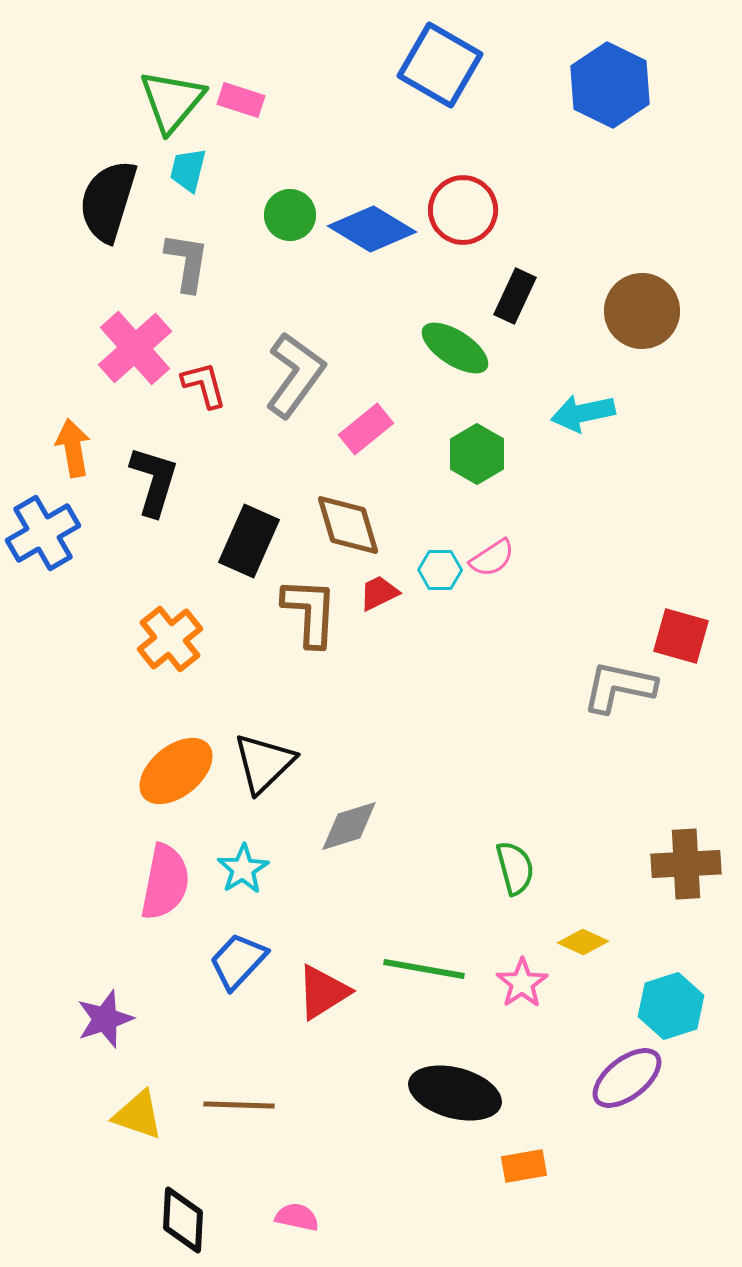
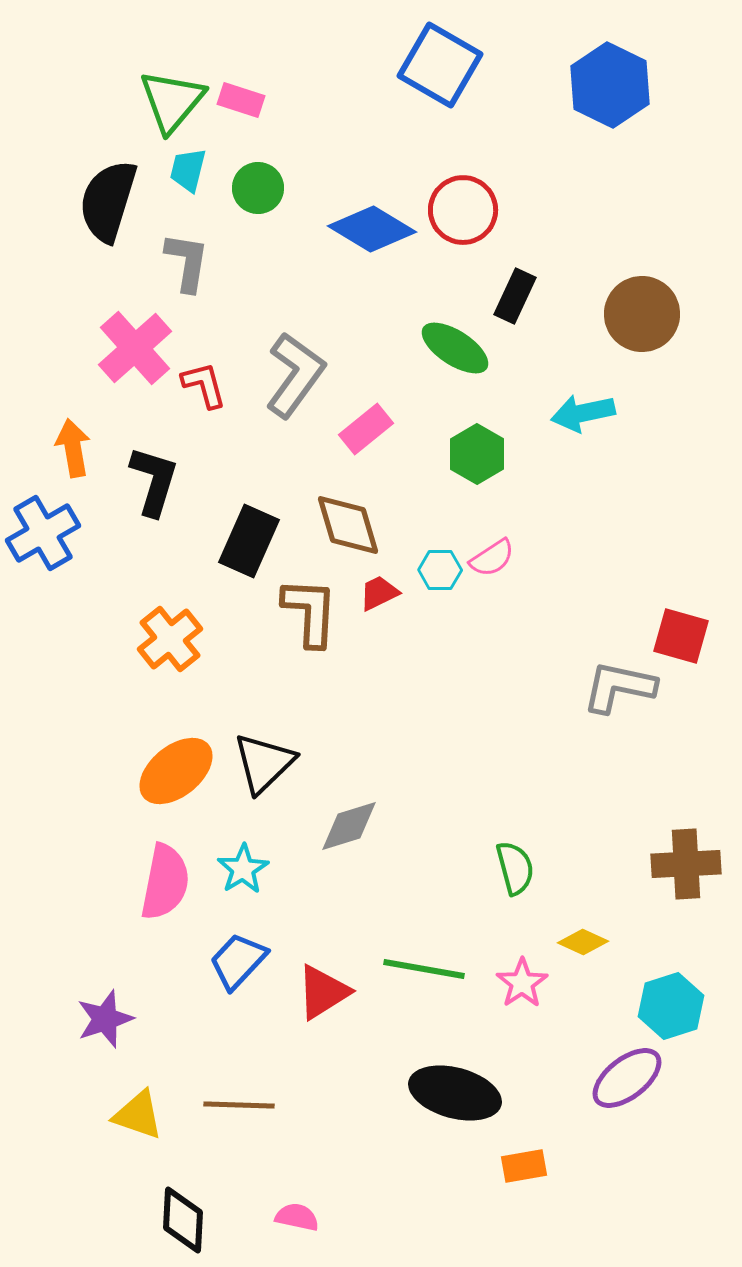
green circle at (290, 215): moved 32 px left, 27 px up
brown circle at (642, 311): moved 3 px down
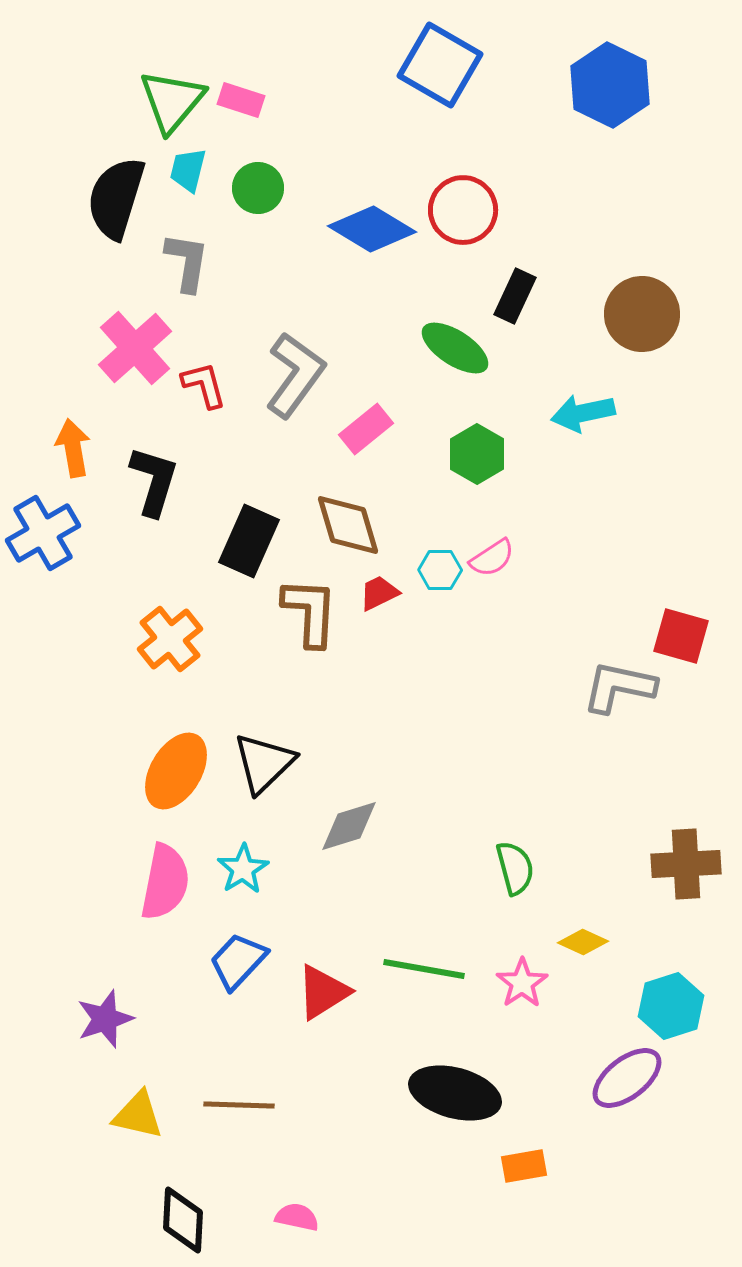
black semicircle at (108, 201): moved 8 px right, 3 px up
orange ellipse at (176, 771): rotated 20 degrees counterclockwise
yellow triangle at (138, 1115): rotated 6 degrees counterclockwise
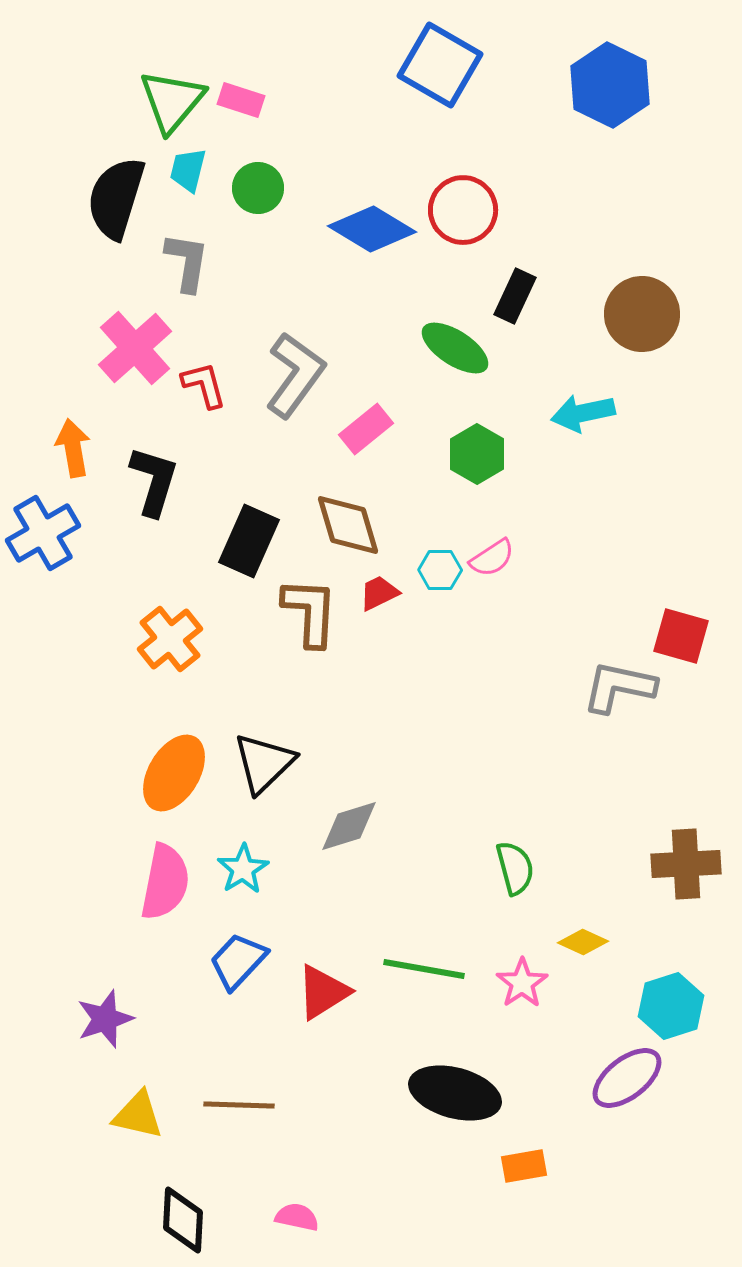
orange ellipse at (176, 771): moved 2 px left, 2 px down
